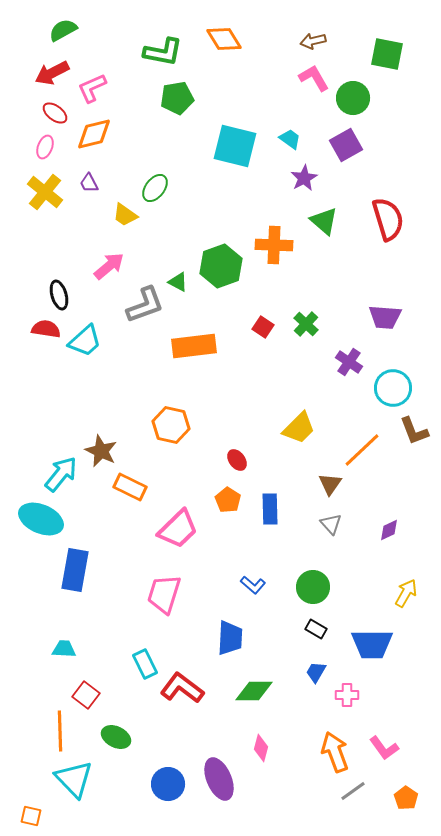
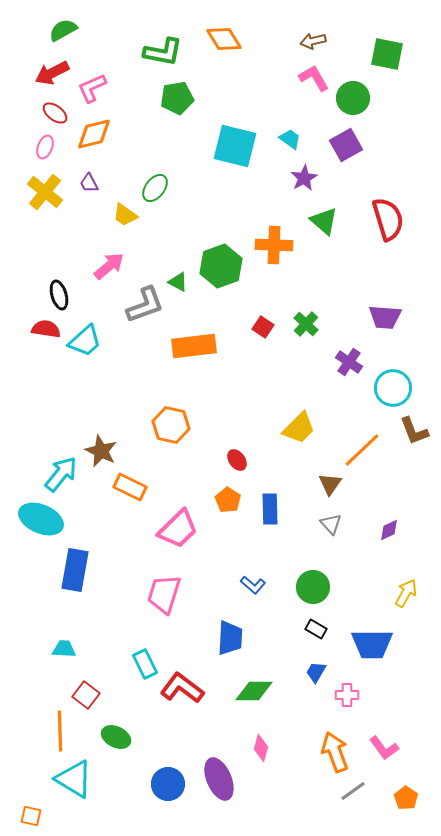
cyan triangle at (74, 779): rotated 15 degrees counterclockwise
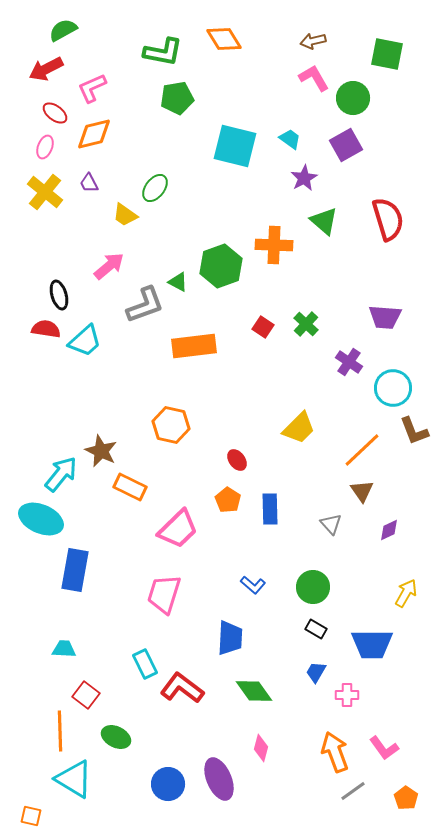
red arrow at (52, 73): moved 6 px left, 4 px up
brown triangle at (330, 484): moved 32 px right, 7 px down; rotated 10 degrees counterclockwise
green diamond at (254, 691): rotated 54 degrees clockwise
